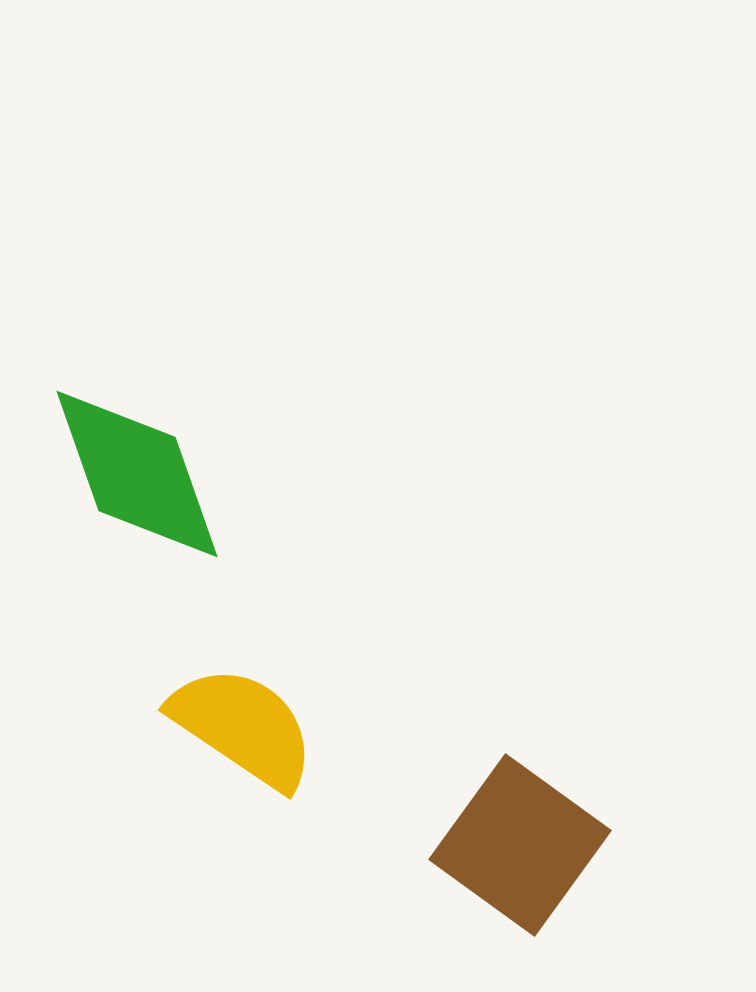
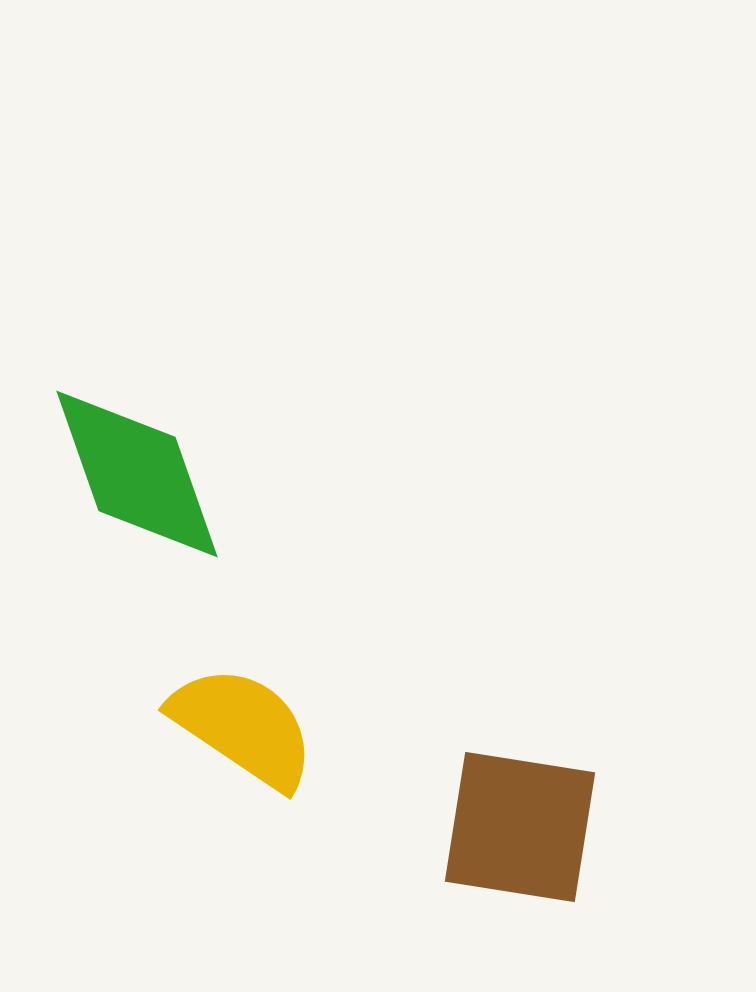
brown square: moved 18 px up; rotated 27 degrees counterclockwise
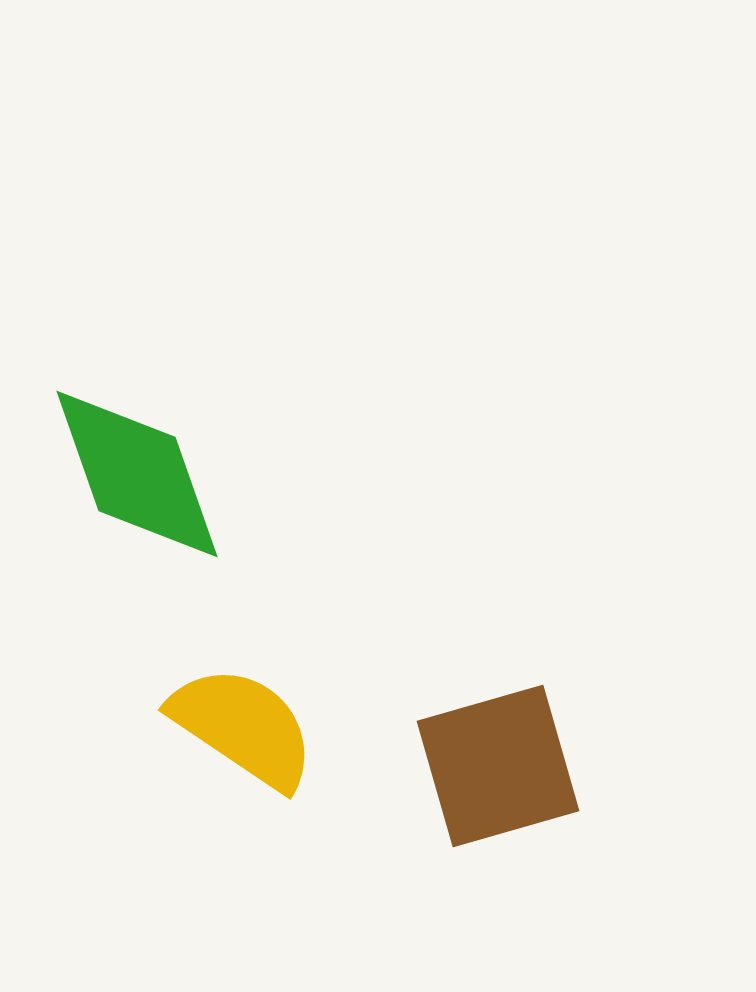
brown square: moved 22 px left, 61 px up; rotated 25 degrees counterclockwise
